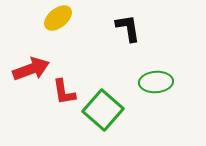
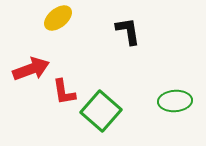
black L-shape: moved 3 px down
green ellipse: moved 19 px right, 19 px down
green square: moved 2 px left, 1 px down
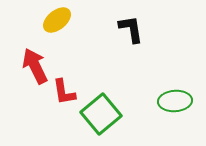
yellow ellipse: moved 1 px left, 2 px down
black L-shape: moved 3 px right, 2 px up
red arrow: moved 4 px right, 3 px up; rotated 96 degrees counterclockwise
green square: moved 3 px down; rotated 9 degrees clockwise
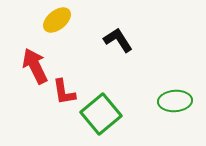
black L-shape: moved 13 px left, 11 px down; rotated 24 degrees counterclockwise
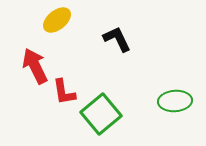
black L-shape: moved 1 px left, 1 px up; rotated 8 degrees clockwise
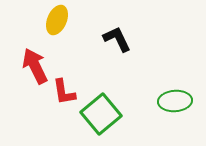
yellow ellipse: rotated 28 degrees counterclockwise
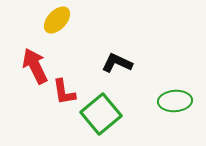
yellow ellipse: rotated 20 degrees clockwise
black L-shape: moved 24 px down; rotated 40 degrees counterclockwise
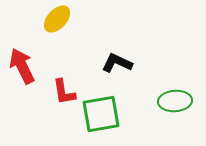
yellow ellipse: moved 1 px up
red arrow: moved 13 px left
green square: rotated 30 degrees clockwise
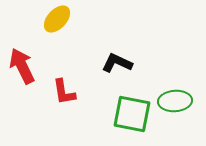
green square: moved 31 px right; rotated 21 degrees clockwise
